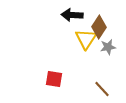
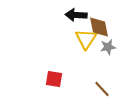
black arrow: moved 4 px right
brown diamond: rotated 45 degrees counterclockwise
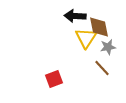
black arrow: moved 1 px left, 1 px down
yellow triangle: moved 1 px up
red square: rotated 30 degrees counterclockwise
brown line: moved 21 px up
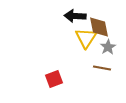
gray star: rotated 21 degrees counterclockwise
brown line: rotated 36 degrees counterclockwise
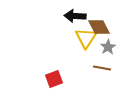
brown diamond: rotated 15 degrees counterclockwise
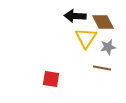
brown diamond: moved 4 px right, 5 px up
gray star: rotated 21 degrees clockwise
red square: moved 3 px left; rotated 30 degrees clockwise
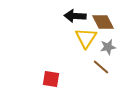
brown line: moved 1 px left, 1 px up; rotated 30 degrees clockwise
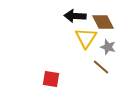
gray star: rotated 28 degrees clockwise
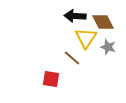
brown line: moved 29 px left, 9 px up
